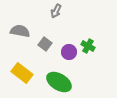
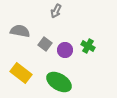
purple circle: moved 4 px left, 2 px up
yellow rectangle: moved 1 px left
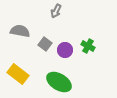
yellow rectangle: moved 3 px left, 1 px down
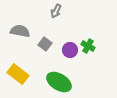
purple circle: moved 5 px right
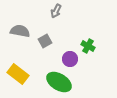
gray square: moved 3 px up; rotated 24 degrees clockwise
purple circle: moved 9 px down
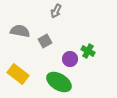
green cross: moved 5 px down
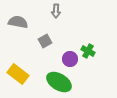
gray arrow: rotated 24 degrees counterclockwise
gray semicircle: moved 2 px left, 9 px up
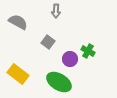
gray semicircle: rotated 18 degrees clockwise
gray square: moved 3 px right, 1 px down; rotated 24 degrees counterclockwise
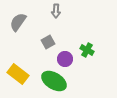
gray semicircle: rotated 84 degrees counterclockwise
gray square: rotated 24 degrees clockwise
green cross: moved 1 px left, 1 px up
purple circle: moved 5 px left
green ellipse: moved 5 px left, 1 px up
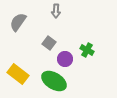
gray square: moved 1 px right, 1 px down; rotated 24 degrees counterclockwise
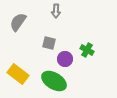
gray square: rotated 24 degrees counterclockwise
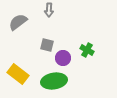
gray arrow: moved 7 px left, 1 px up
gray semicircle: rotated 18 degrees clockwise
gray square: moved 2 px left, 2 px down
purple circle: moved 2 px left, 1 px up
green ellipse: rotated 40 degrees counterclockwise
